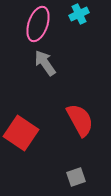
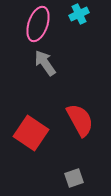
red square: moved 10 px right
gray square: moved 2 px left, 1 px down
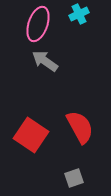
gray arrow: moved 2 px up; rotated 20 degrees counterclockwise
red semicircle: moved 7 px down
red square: moved 2 px down
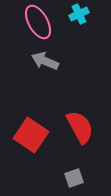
pink ellipse: moved 2 px up; rotated 48 degrees counterclockwise
gray arrow: rotated 12 degrees counterclockwise
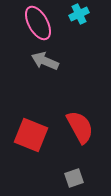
pink ellipse: moved 1 px down
red square: rotated 12 degrees counterclockwise
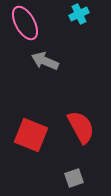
pink ellipse: moved 13 px left
red semicircle: moved 1 px right
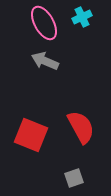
cyan cross: moved 3 px right, 3 px down
pink ellipse: moved 19 px right
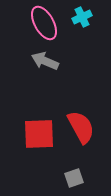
red square: moved 8 px right, 1 px up; rotated 24 degrees counterclockwise
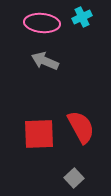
pink ellipse: moved 2 px left; rotated 56 degrees counterclockwise
gray square: rotated 24 degrees counterclockwise
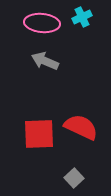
red semicircle: rotated 36 degrees counterclockwise
